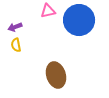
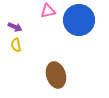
purple arrow: rotated 136 degrees counterclockwise
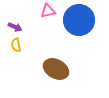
brown ellipse: moved 6 px up; rotated 45 degrees counterclockwise
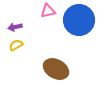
purple arrow: rotated 144 degrees clockwise
yellow semicircle: rotated 72 degrees clockwise
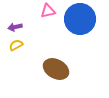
blue circle: moved 1 px right, 1 px up
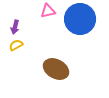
purple arrow: rotated 64 degrees counterclockwise
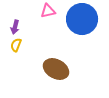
blue circle: moved 2 px right
yellow semicircle: rotated 40 degrees counterclockwise
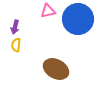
blue circle: moved 4 px left
yellow semicircle: rotated 16 degrees counterclockwise
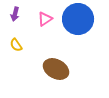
pink triangle: moved 3 px left, 8 px down; rotated 21 degrees counterclockwise
purple arrow: moved 13 px up
yellow semicircle: rotated 40 degrees counterclockwise
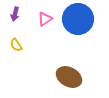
brown ellipse: moved 13 px right, 8 px down
